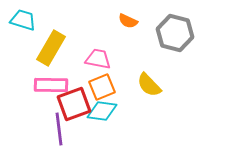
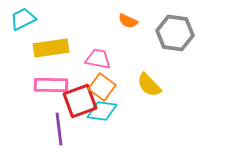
cyan trapezoid: moved 1 px up; rotated 44 degrees counterclockwise
gray hexagon: rotated 6 degrees counterclockwise
yellow rectangle: rotated 52 degrees clockwise
orange square: rotated 32 degrees counterclockwise
red square: moved 6 px right, 3 px up
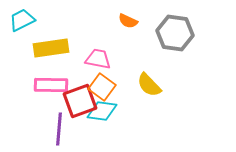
cyan trapezoid: moved 1 px left, 1 px down
purple line: rotated 12 degrees clockwise
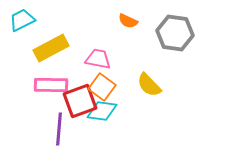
yellow rectangle: rotated 20 degrees counterclockwise
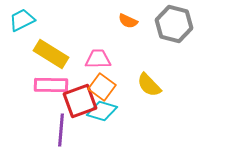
gray hexagon: moved 1 px left, 9 px up; rotated 6 degrees clockwise
yellow rectangle: moved 6 px down; rotated 60 degrees clockwise
pink trapezoid: rotated 12 degrees counterclockwise
cyan diamond: rotated 8 degrees clockwise
purple line: moved 2 px right, 1 px down
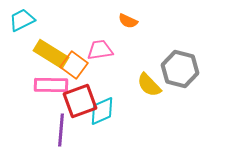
gray hexagon: moved 6 px right, 45 px down
pink trapezoid: moved 2 px right, 9 px up; rotated 8 degrees counterclockwise
orange square: moved 28 px left, 22 px up
cyan diamond: rotated 40 degrees counterclockwise
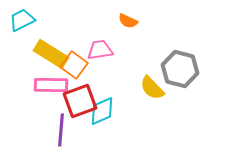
yellow semicircle: moved 3 px right, 3 px down
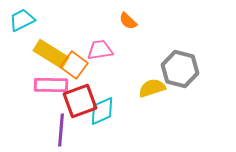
orange semicircle: rotated 18 degrees clockwise
yellow semicircle: rotated 116 degrees clockwise
